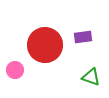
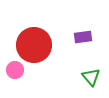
red circle: moved 11 px left
green triangle: rotated 30 degrees clockwise
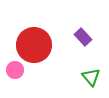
purple rectangle: rotated 54 degrees clockwise
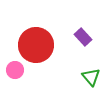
red circle: moved 2 px right
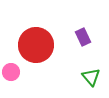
purple rectangle: rotated 18 degrees clockwise
pink circle: moved 4 px left, 2 px down
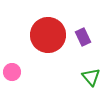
red circle: moved 12 px right, 10 px up
pink circle: moved 1 px right
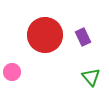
red circle: moved 3 px left
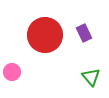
purple rectangle: moved 1 px right, 4 px up
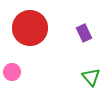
red circle: moved 15 px left, 7 px up
